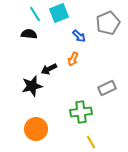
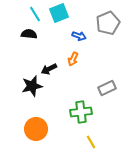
blue arrow: rotated 24 degrees counterclockwise
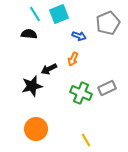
cyan square: moved 1 px down
green cross: moved 19 px up; rotated 30 degrees clockwise
yellow line: moved 5 px left, 2 px up
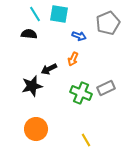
cyan square: rotated 30 degrees clockwise
gray rectangle: moved 1 px left
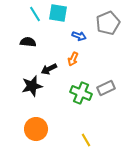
cyan square: moved 1 px left, 1 px up
black semicircle: moved 1 px left, 8 px down
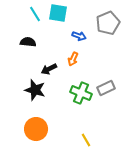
black star: moved 3 px right, 4 px down; rotated 30 degrees clockwise
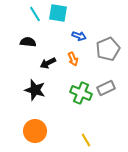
gray pentagon: moved 26 px down
orange arrow: rotated 48 degrees counterclockwise
black arrow: moved 1 px left, 6 px up
orange circle: moved 1 px left, 2 px down
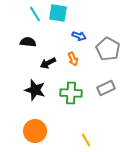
gray pentagon: rotated 20 degrees counterclockwise
green cross: moved 10 px left; rotated 20 degrees counterclockwise
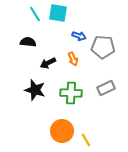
gray pentagon: moved 5 px left, 2 px up; rotated 25 degrees counterclockwise
orange circle: moved 27 px right
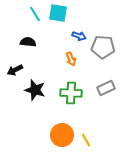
orange arrow: moved 2 px left
black arrow: moved 33 px left, 7 px down
orange circle: moved 4 px down
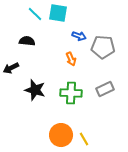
cyan line: rotated 14 degrees counterclockwise
black semicircle: moved 1 px left, 1 px up
black arrow: moved 4 px left, 2 px up
gray rectangle: moved 1 px left, 1 px down
orange circle: moved 1 px left
yellow line: moved 2 px left, 1 px up
